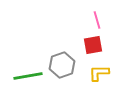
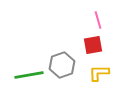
pink line: moved 1 px right
green line: moved 1 px right, 1 px up
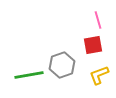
yellow L-shape: moved 2 px down; rotated 20 degrees counterclockwise
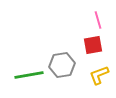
gray hexagon: rotated 10 degrees clockwise
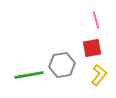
pink line: moved 2 px left
red square: moved 1 px left, 3 px down
yellow L-shape: rotated 150 degrees clockwise
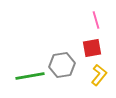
green line: moved 1 px right, 1 px down
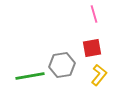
pink line: moved 2 px left, 6 px up
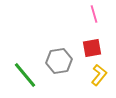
gray hexagon: moved 3 px left, 4 px up
green line: moved 5 px left, 1 px up; rotated 60 degrees clockwise
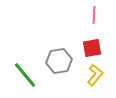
pink line: moved 1 px down; rotated 18 degrees clockwise
yellow L-shape: moved 4 px left
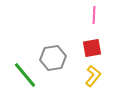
gray hexagon: moved 6 px left, 3 px up
yellow L-shape: moved 2 px left, 1 px down
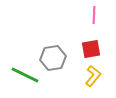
red square: moved 1 px left, 1 px down
green line: rotated 24 degrees counterclockwise
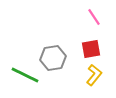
pink line: moved 2 px down; rotated 36 degrees counterclockwise
yellow L-shape: moved 1 px right, 1 px up
